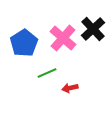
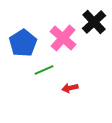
black cross: moved 1 px right, 7 px up
blue pentagon: moved 1 px left
green line: moved 3 px left, 3 px up
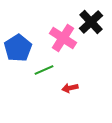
black cross: moved 3 px left
pink cross: rotated 8 degrees counterclockwise
blue pentagon: moved 5 px left, 5 px down
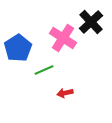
red arrow: moved 5 px left, 5 px down
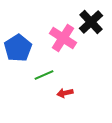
green line: moved 5 px down
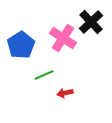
blue pentagon: moved 3 px right, 3 px up
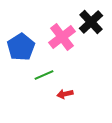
pink cross: moved 1 px left, 1 px up; rotated 20 degrees clockwise
blue pentagon: moved 2 px down
red arrow: moved 1 px down
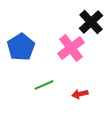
pink cross: moved 9 px right, 11 px down
green line: moved 10 px down
red arrow: moved 15 px right
